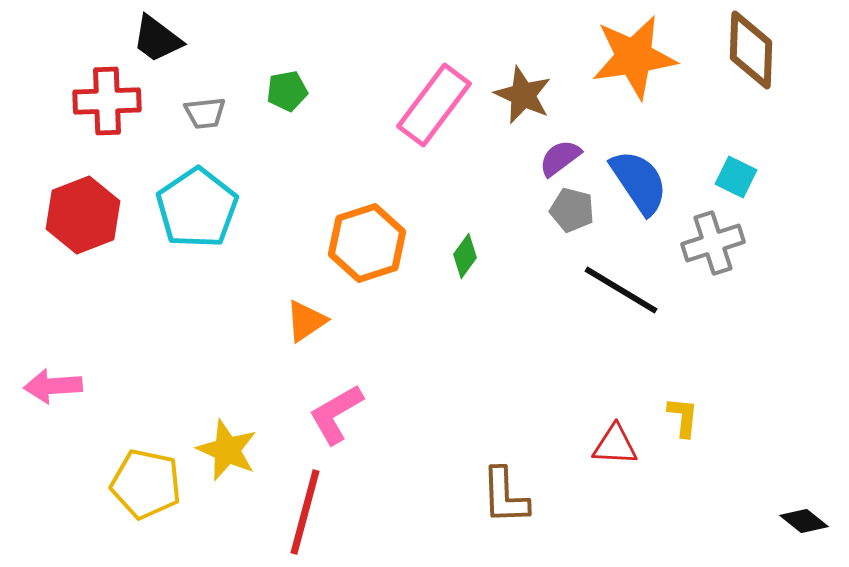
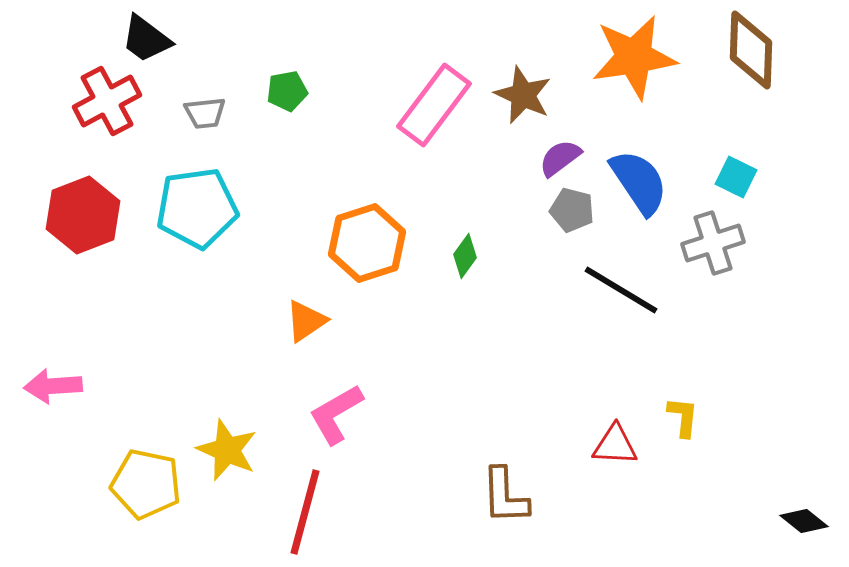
black trapezoid: moved 11 px left
red cross: rotated 26 degrees counterclockwise
cyan pentagon: rotated 26 degrees clockwise
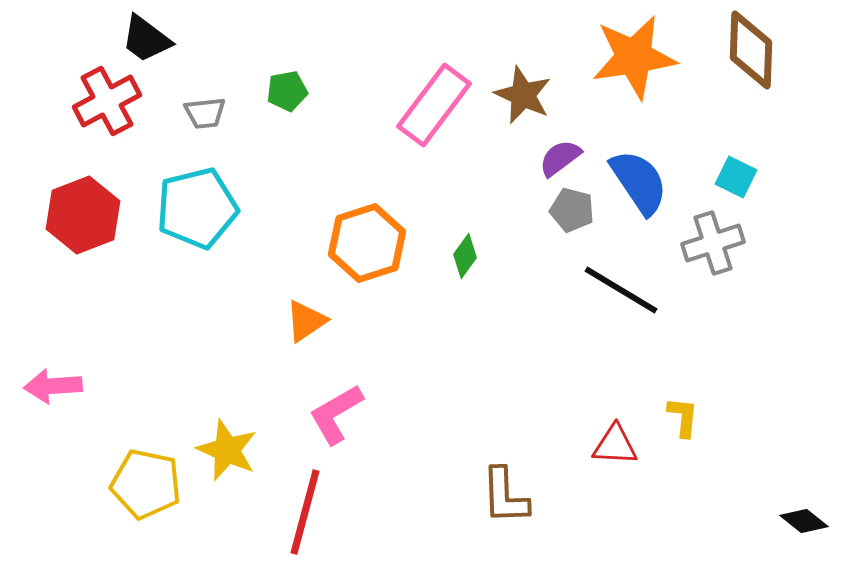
cyan pentagon: rotated 6 degrees counterclockwise
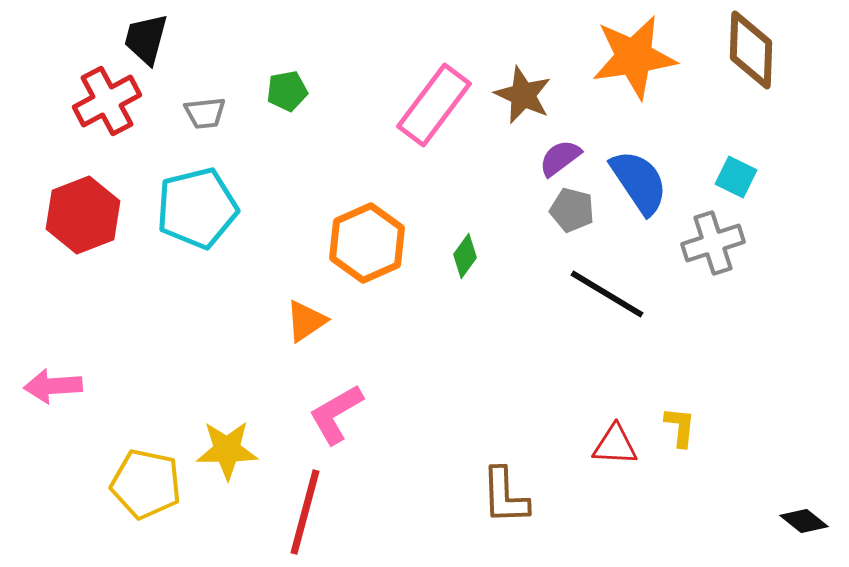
black trapezoid: rotated 68 degrees clockwise
orange hexagon: rotated 6 degrees counterclockwise
black line: moved 14 px left, 4 px down
yellow L-shape: moved 3 px left, 10 px down
yellow star: rotated 24 degrees counterclockwise
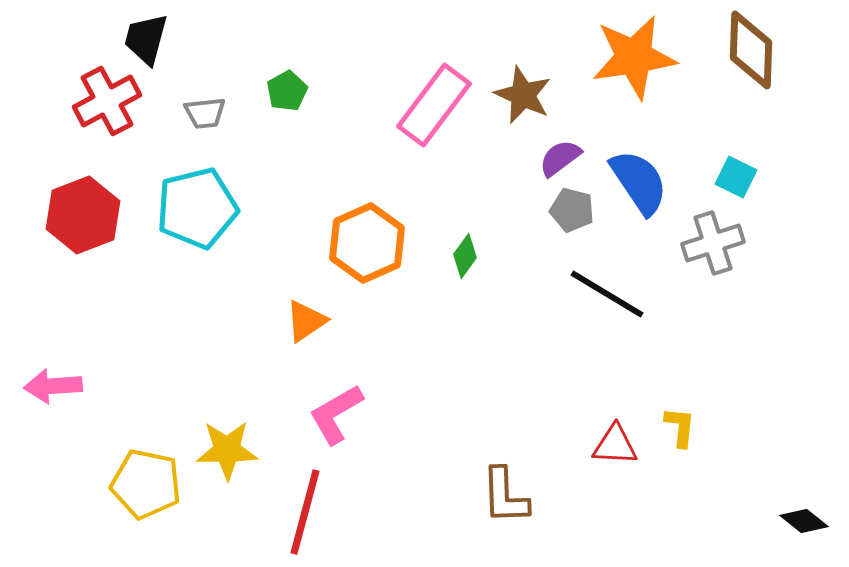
green pentagon: rotated 18 degrees counterclockwise
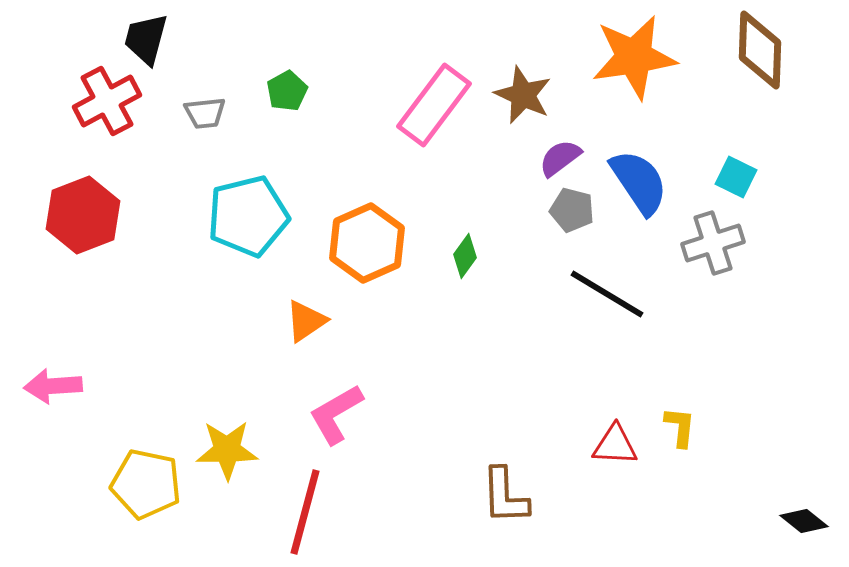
brown diamond: moved 9 px right
cyan pentagon: moved 51 px right, 8 px down
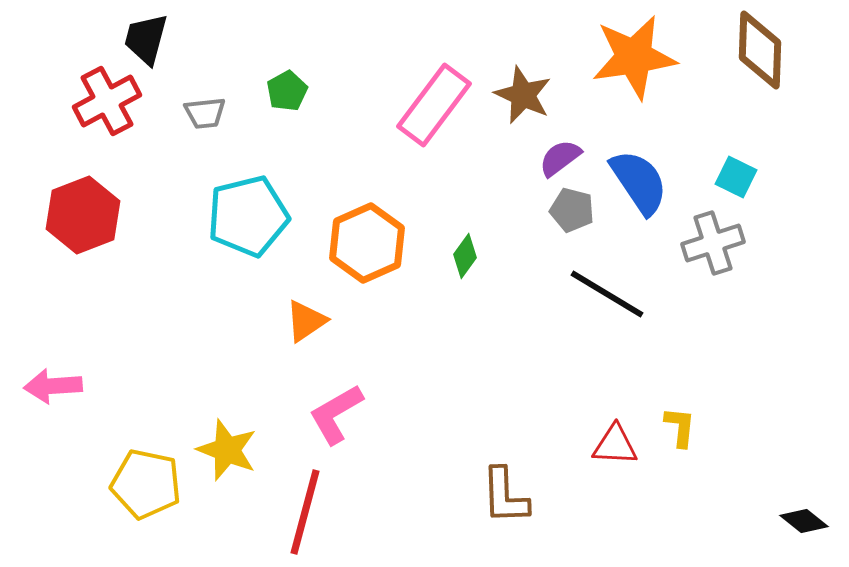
yellow star: rotated 22 degrees clockwise
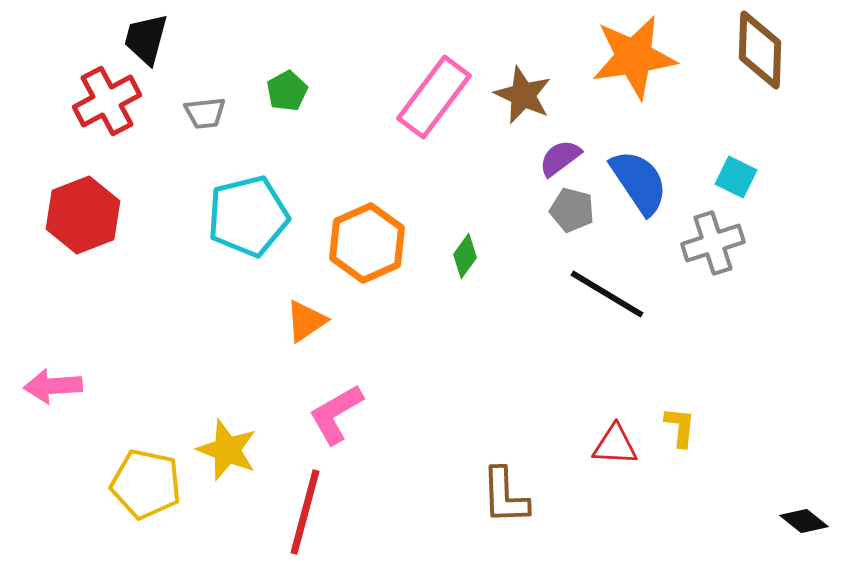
pink rectangle: moved 8 px up
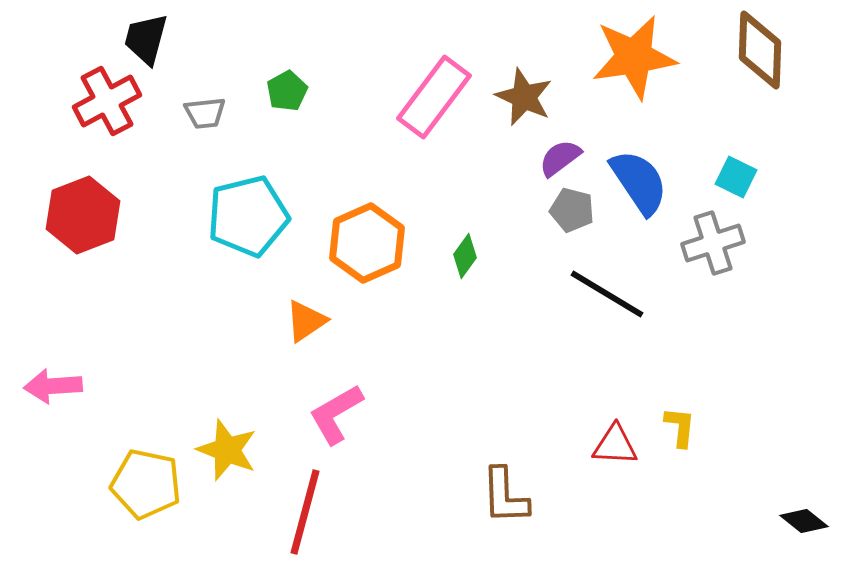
brown star: moved 1 px right, 2 px down
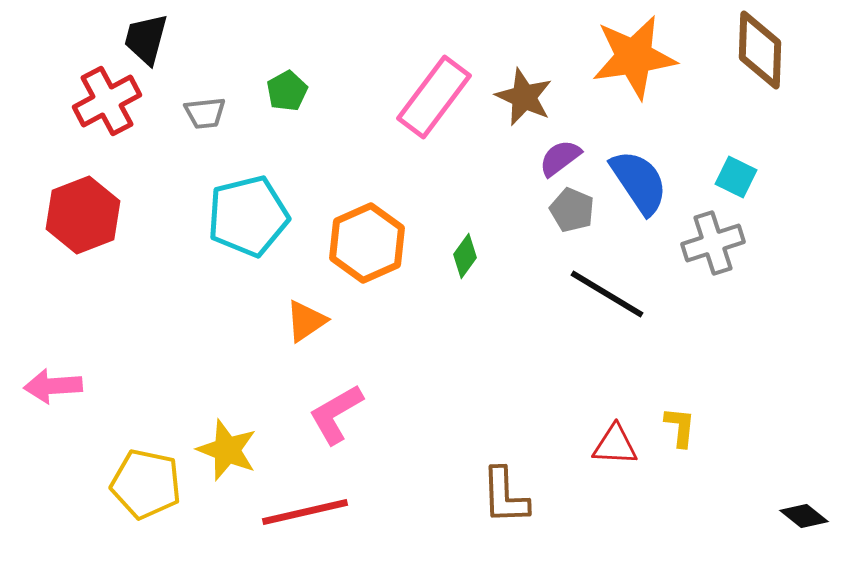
gray pentagon: rotated 9 degrees clockwise
red line: rotated 62 degrees clockwise
black diamond: moved 5 px up
